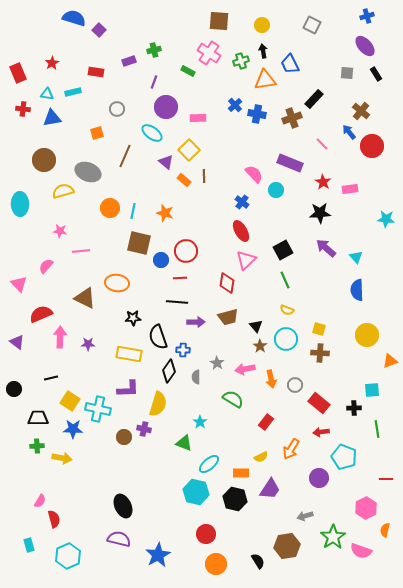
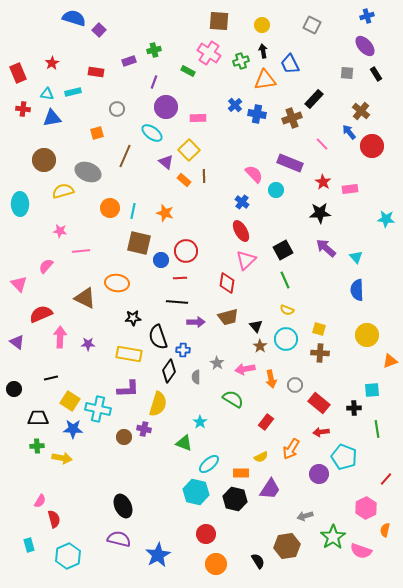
purple circle at (319, 478): moved 4 px up
red line at (386, 479): rotated 48 degrees counterclockwise
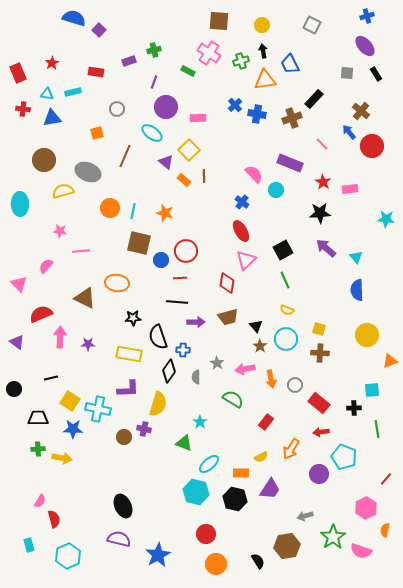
green cross at (37, 446): moved 1 px right, 3 px down
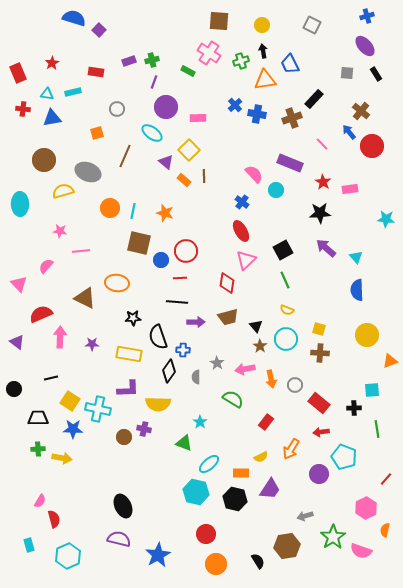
green cross at (154, 50): moved 2 px left, 10 px down
purple star at (88, 344): moved 4 px right
yellow semicircle at (158, 404): rotated 75 degrees clockwise
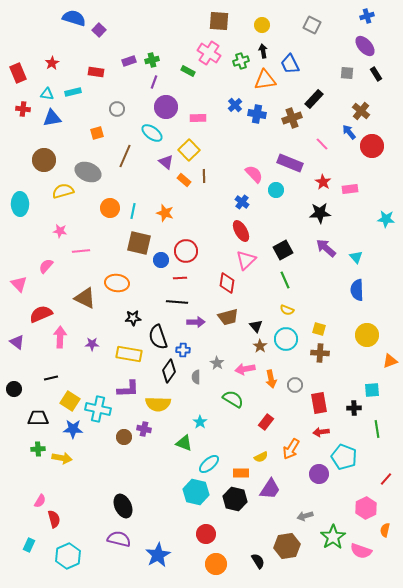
red rectangle at (319, 403): rotated 40 degrees clockwise
cyan rectangle at (29, 545): rotated 40 degrees clockwise
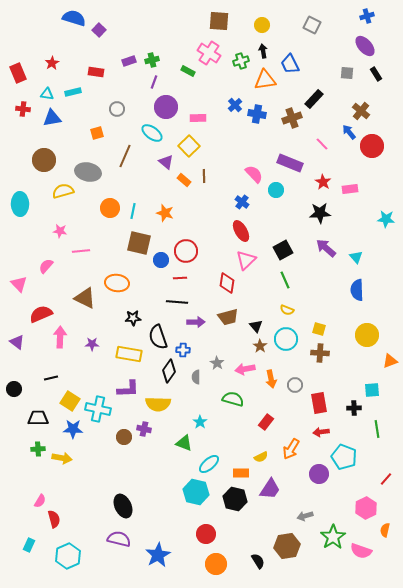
yellow square at (189, 150): moved 4 px up
gray ellipse at (88, 172): rotated 10 degrees counterclockwise
green semicircle at (233, 399): rotated 15 degrees counterclockwise
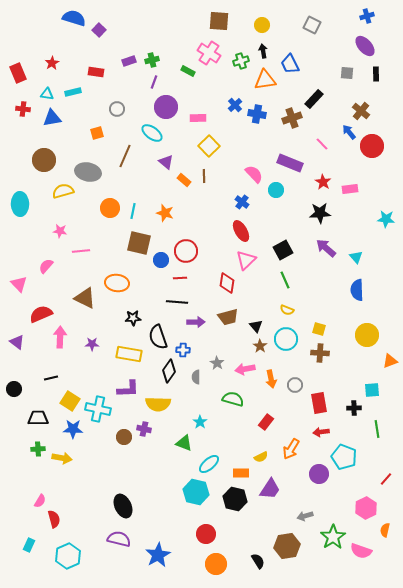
black rectangle at (376, 74): rotated 32 degrees clockwise
yellow square at (189, 146): moved 20 px right
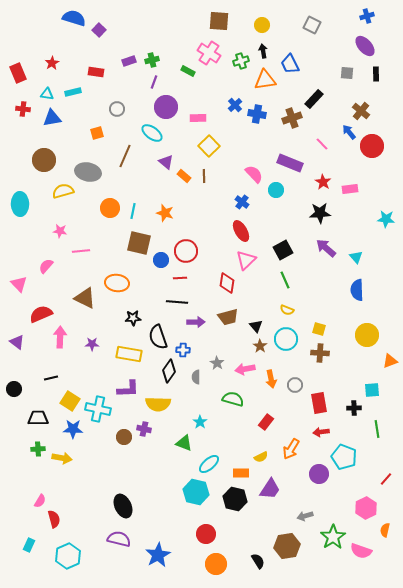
orange rectangle at (184, 180): moved 4 px up
